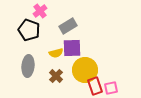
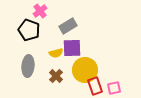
pink square: moved 3 px right
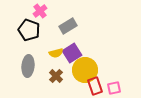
purple square: moved 5 px down; rotated 30 degrees counterclockwise
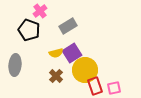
gray ellipse: moved 13 px left, 1 px up
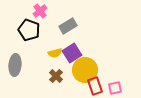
yellow semicircle: moved 1 px left
pink square: moved 1 px right
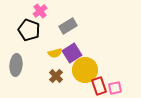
gray ellipse: moved 1 px right
red rectangle: moved 4 px right
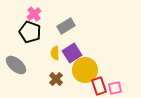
pink cross: moved 6 px left, 3 px down
gray rectangle: moved 2 px left
black pentagon: moved 1 px right, 2 px down
yellow semicircle: rotated 104 degrees clockwise
gray ellipse: rotated 55 degrees counterclockwise
brown cross: moved 3 px down
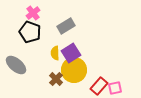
pink cross: moved 1 px left, 1 px up
purple square: moved 1 px left
yellow circle: moved 11 px left
red rectangle: rotated 60 degrees clockwise
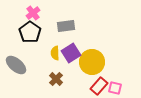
gray rectangle: rotated 24 degrees clockwise
black pentagon: rotated 15 degrees clockwise
yellow circle: moved 18 px right, 8 px up
pink square: rotated 24 degrees clockwise
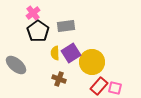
black pentagon: moved 8 px right, 1 px up
brown cross: moved 3 px right; rotated 24 degrees counterclockwise
